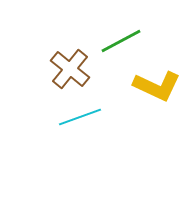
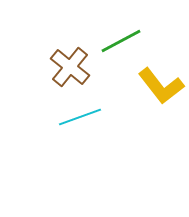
brown cross: moved 2 px up
yellow L-shape: moved 4 px right; rotated 27 degrees clockwise
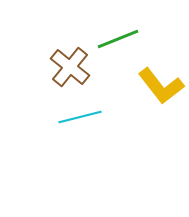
green line: moved 3 px left, 2 px up; rotated 6 degrees clockwise
cyan line: rotated 6 degrees clockwise
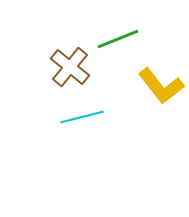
cyan line: moved 2 px right
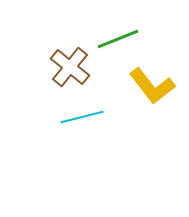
yellow L-shape: moved 9 px left
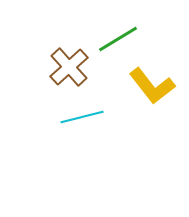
green line: rotated 9 degrees counterclockwise
brown cross: moved 1 px left; rotated 9 degrees clockwise
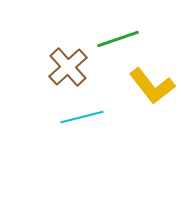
green line: rotated 12 degrees clockwise
brown cross: moved 1 px left
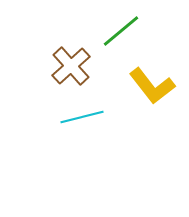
green line: moved 3 px right, 8 px up; rotated 21 degrees counterclockwise
brown cross: moved 3 px right, 1 px up
